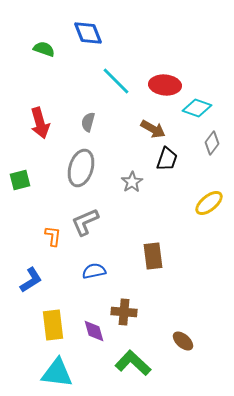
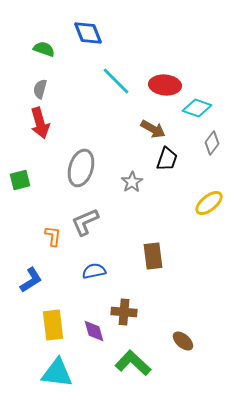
gray semicircle: moved 48 px left, 33 px up
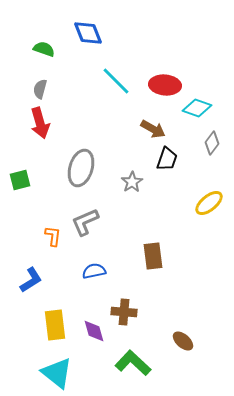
yellow rectangle: moved 2 px right
cyan triangle: rotated 32 degrees clockwise
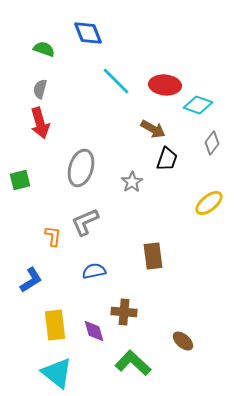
cyan diamond: moved 1 px right, 3 px up
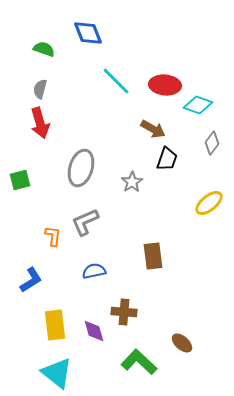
brown ellipse: moved 1 px left, 2 px down
green L-shape: moved 6 px right, 1 px up
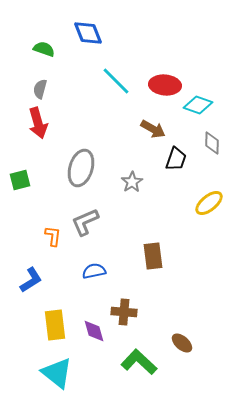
red arrow: moved 2 px left
gray diamond: rotated 35 degrees counterclockwise
black trapezoid: moved 9 px right
